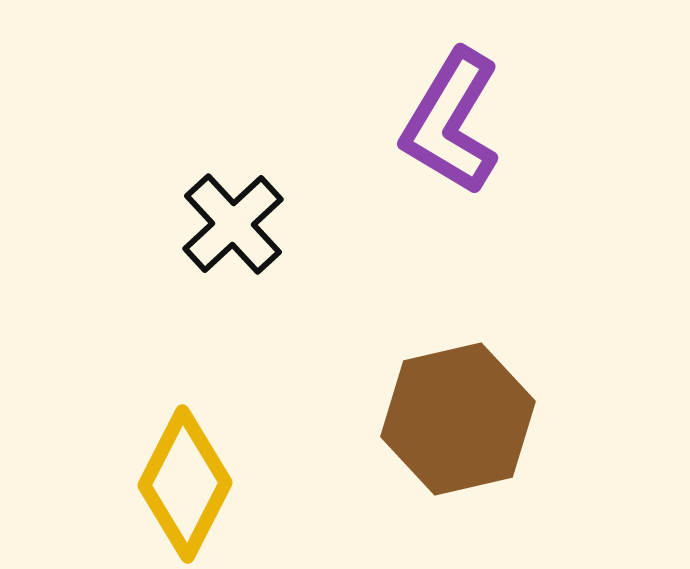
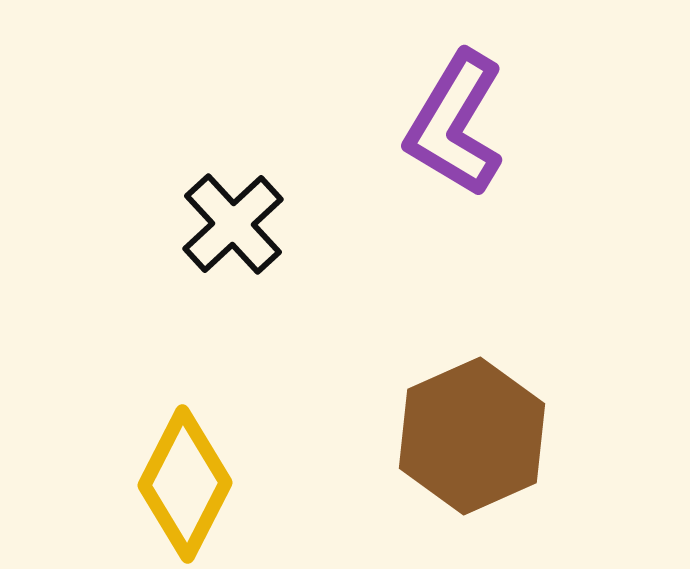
purple L-shape: moved 4 px right, 2 px down
brown hexagon: moved 14 px right, 17 px down; rotated 11 degrees counterclockwise
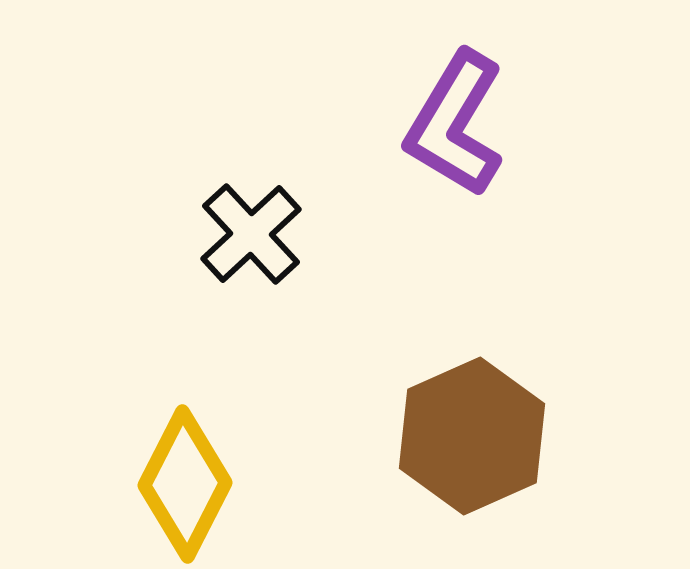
black cross: moved 18 px right, 10 px down
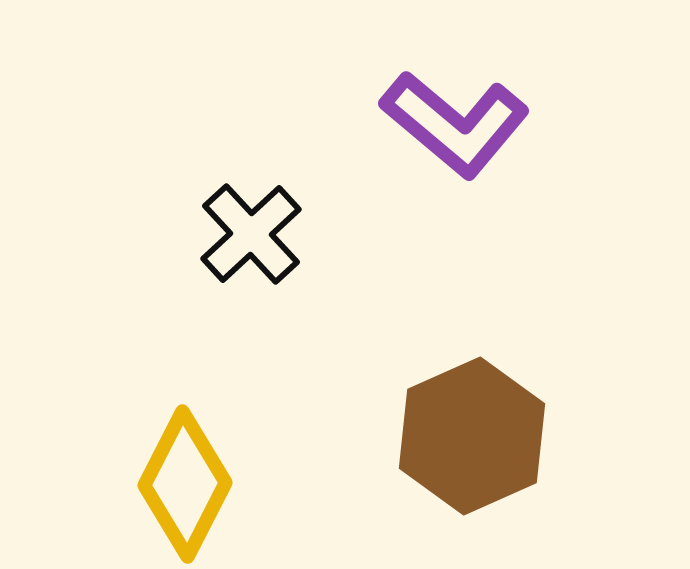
purple L-shape: rotated 81 degrees counterclockwise
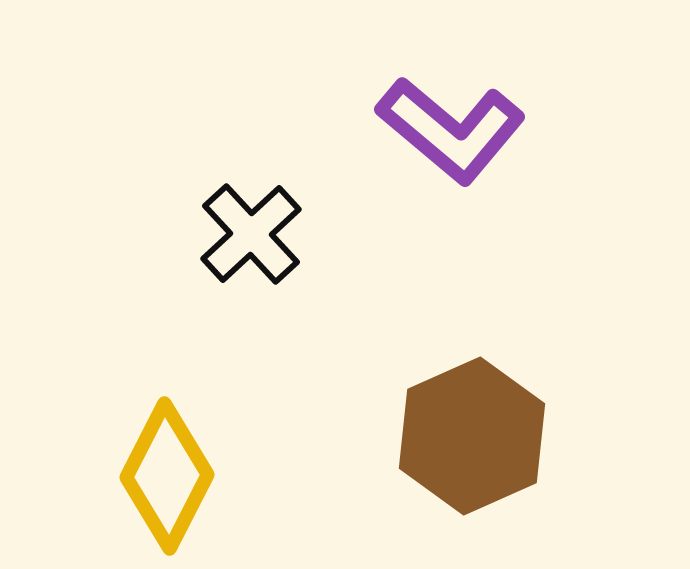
purple L-shape: moved 4 px left, 6 px down
yellow diamond: moved 18 px left, 8 px up
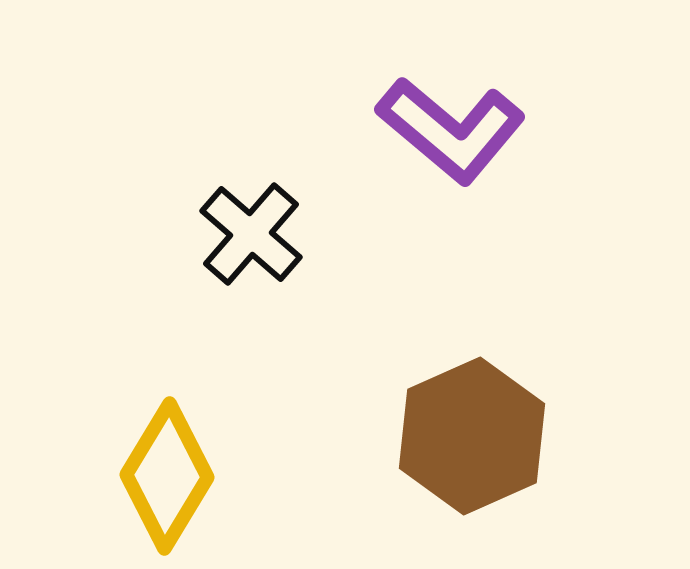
black cross: rotated 6 degrees counterclockwise
yellow diamond: rotated 4 degrees clockwise
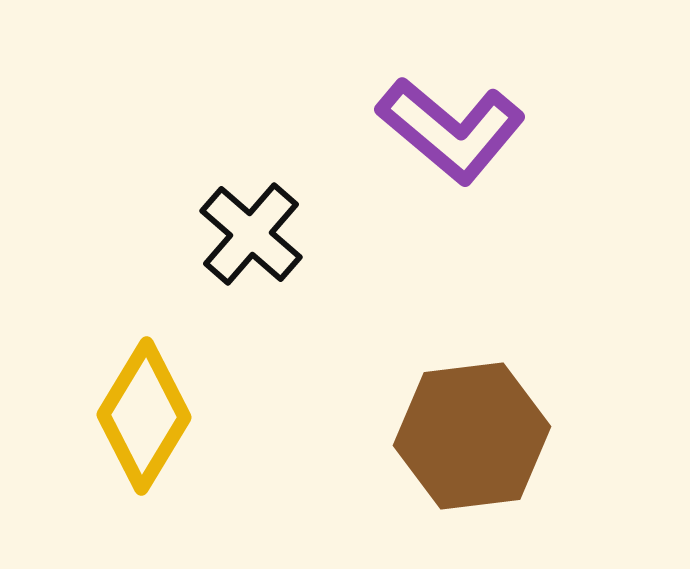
brown hexagon: rotated 17 degrees clockwise
yellow diamond: moved 23 px left, 60 px up
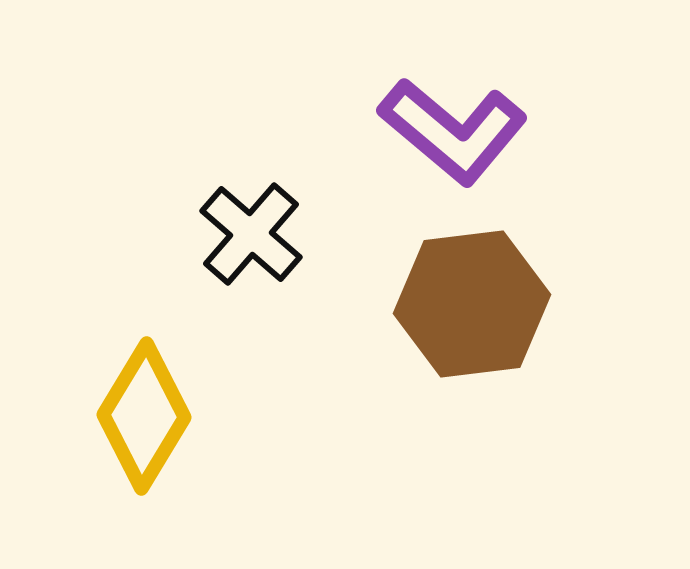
purple L-shape: moved 2 px right, 1 px down
brown hexagon: moved 132 px up
